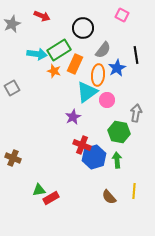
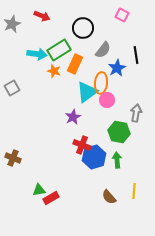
orange ellipse: moved 3 px right, 8 px down
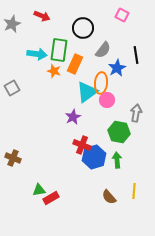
green rectangle: rotated 50 degrees counterclockwise
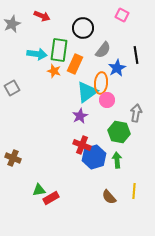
purple star: moved 7 px right, 1 px up
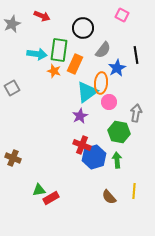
pink circle: moved 2 px right, 2 px down
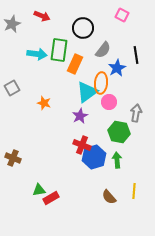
orange star: moved 10 px left, 32 px down
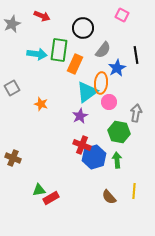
orange star: moved 3 px left, 1 px down
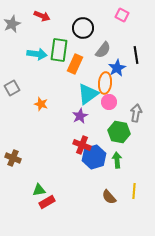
orange ellipse: moved 4 px right
cyan triangle: moved 1 px right, 2 px down
red rectangle: moved 4 px left, 4 px down
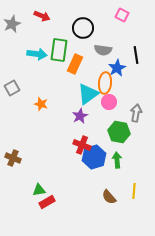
gray semicircle: rotated 60 degrees clockwise
